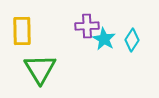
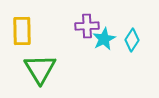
cyan star: rotated 15 degrees clockwise
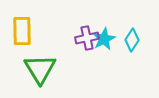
purple cross: moved 12 px down; rotated 10 degrees counterclockwise
